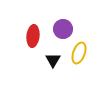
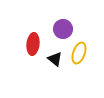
red ellipse: moved 8 px down
black triangle: moved 2 px right, 1 px up; rotated 21 degrees counterclockwise
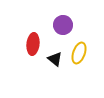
purple circle: moved 4 px up
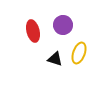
red ellipse: moved 13 px up; rotated 20 degrees counterclockwise
black triangle: rotated 21 degrees counterclockwise
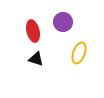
purple circle: moved 3 px up
black triangle: moved 19 px left
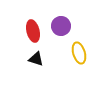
purple circle: moved 2 px left, 4 px down
yellow ellipse: rotated 35 degrees counterclockwise
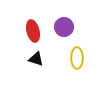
purple circle: moved 3 px right, 1 px down
yellow ellipse: moved 2 px left, 5 px down; rotated 15 degrees clockwise
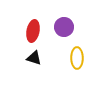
red ellipse: rotated 25 degrees clockwise
black triangle: moved 2 px left, 1 px up
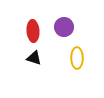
red ellipse: rotated 15 degrees counterclockwise
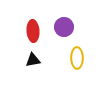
black triangle: moved 1 px left, 2 px down; rotated 28 degrees counterclockwise
